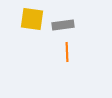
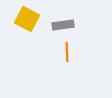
yellow square: moved 5 px left; rotated 20 degrees clockwise
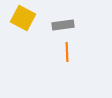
yellow square: moved 4 px left, 1 px up
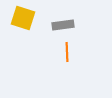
yellow square: rotated 10 degrees counterclockwise
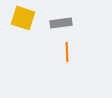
gray rectangle: moved 2 px left, 2 px up
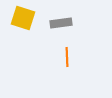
orange line: moved 5 px down
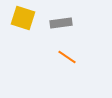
orange line: rotated 54 degrees counterclockwise
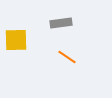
yellow square: moved 7 px left, 22 px down; rotated 20 degrees counterclockwise
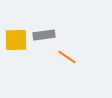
gray rectangle: moved 17 px left, 12 px down
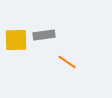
orange line: moved 5 px down
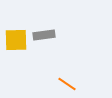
orange line: moved 22 px down
